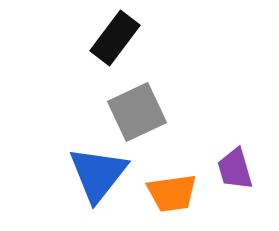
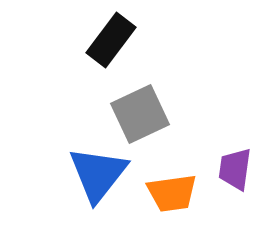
black rectangle: moved 4 px left, 2 px down
gray square: moved 3 px right, 2 px down
purple trapezoid: rotated 24 degrees clockwise
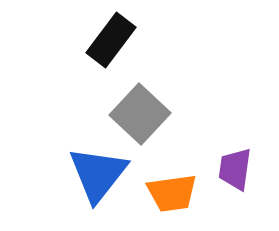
gray square: rotated 22 degrees counterclockwise
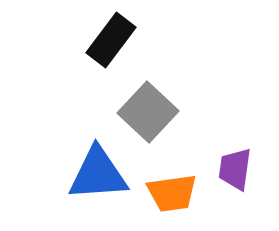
gray square: moved 8 px right, 2 px up
blue triangle: rotated 48 degrees clockwise
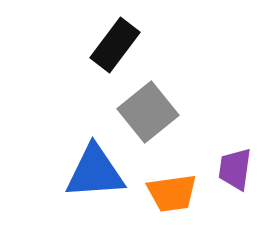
black rectangle: moved 4 px right, 5 px down
gray square: rotated 8 degrees clockwise
blue triangle: moved 3 px left, 2 px up
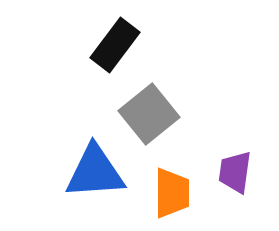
gray square: moved 1 px right, 2 px down
purple trapezoid: moved 3 px down
orange trapezoid: rotated 82 degrees counterclockwise
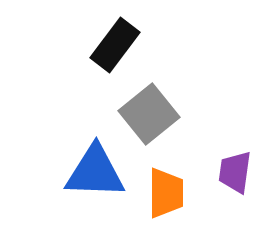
blue triangle: rotated 6 degrees clockwise
orange trapezoid: moved 6 px left
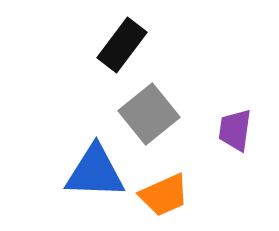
black rectangle: moved 7 px right
purple trapezoid: moved 42 px up
orange trapezoid: moved 2 px left, 2 px down; rotated 66 degrees clockwise
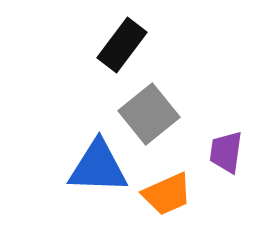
purple trapezoid: moved 9 px left, 22 px down
blue triangle: moved 3 px right, 5 px up
orange trapezoid: moved 3 px right, 1 px up
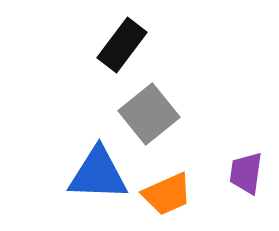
purple trapezoid: moved 20 px right, 21 px down
blue triangle: moved 7 px down
